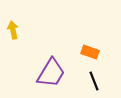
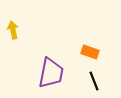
purple trapezoid: rotated 20 degrees counterclockwise
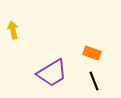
orange rectangle: moved 2 px right, 1 px down
purple trapezoid: moved 1 px right; rotated 48 degrees clockwise
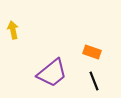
orange rectangle: moved 1 px up
purple trapezoid: rotated 8 degrees counterclockwise
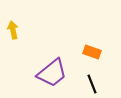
black line: moved 2 px left, 3 px down
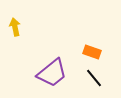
yellow arrow: moved 2 px right, 3 px up
black line: moved 2 px right, 6 px up; rotated 18 degrees counterclockwise
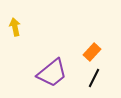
orange rectangle: rotated 66 degrees counterclockwise
black line: rotated 66 degrees clockwise
